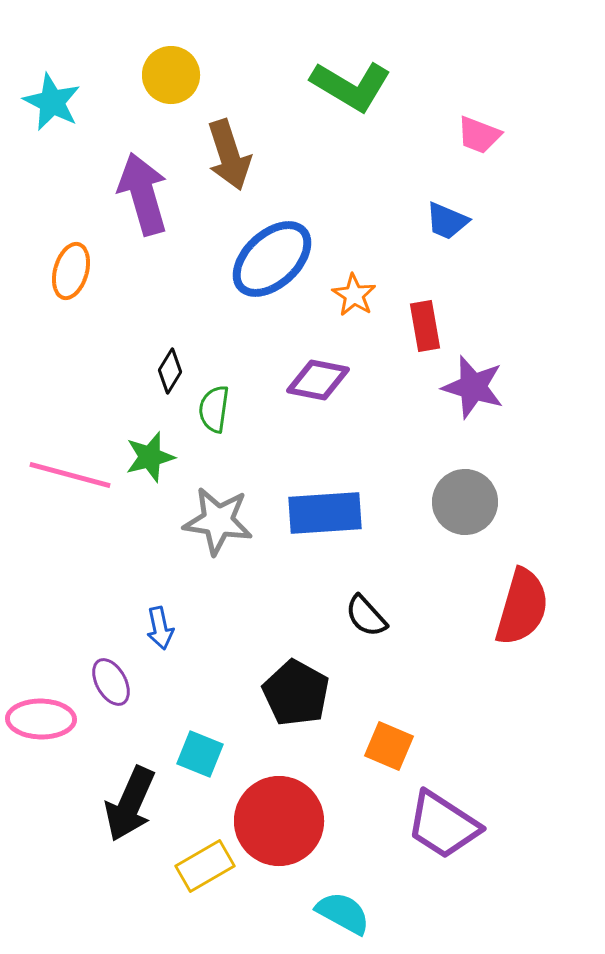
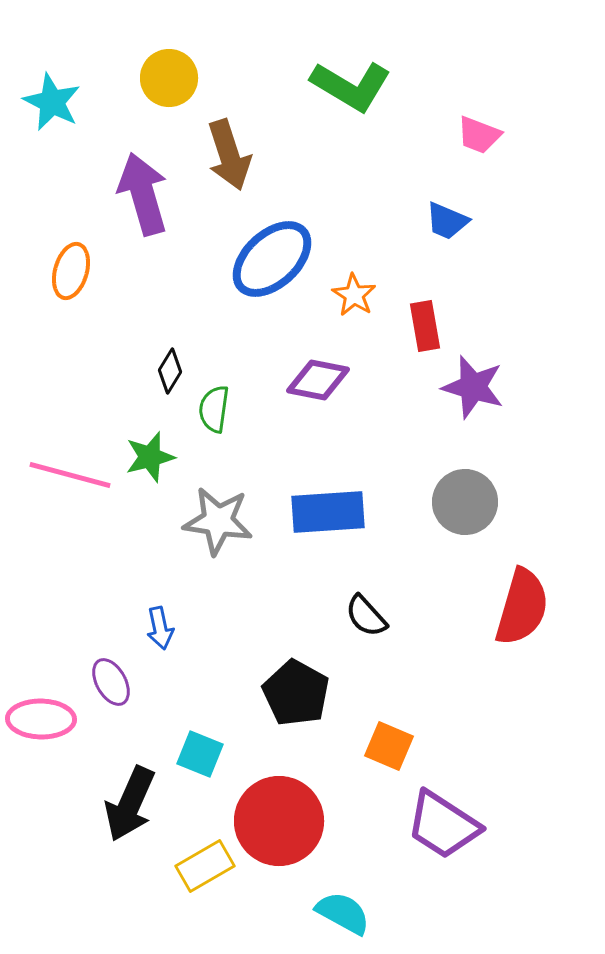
yellow circle: moved 2 px left, 3 px down
blue rectangle: moved 3 px right, 1 px up
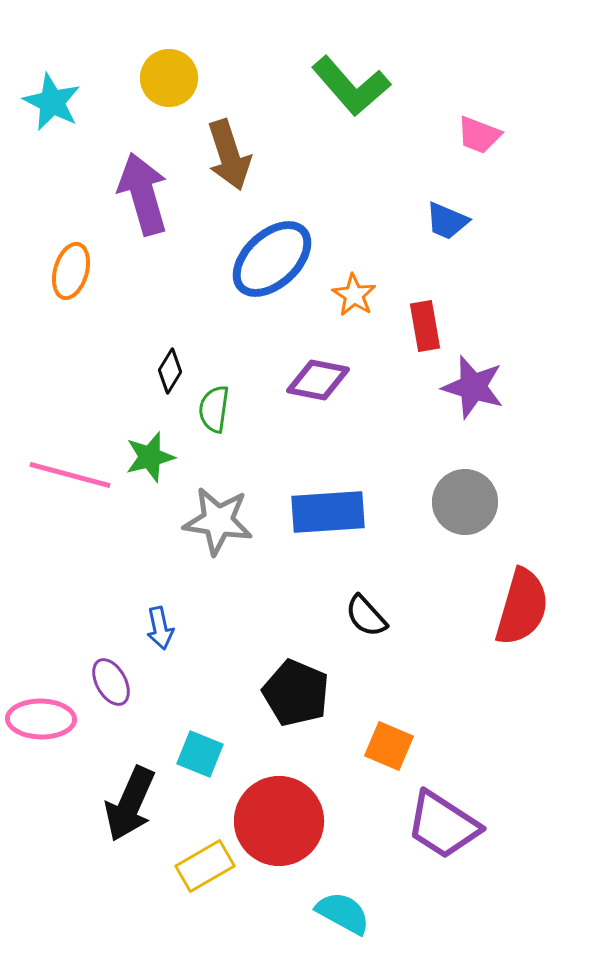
green L-shape: rotated 18 degrees clockwise
black pentagon: rotated 6 degrees counterclockwise
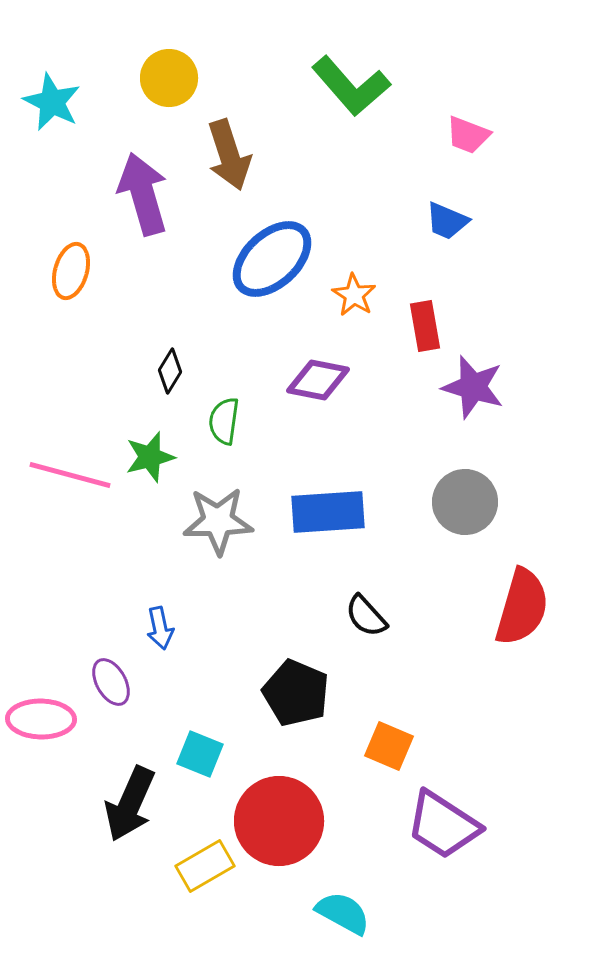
pink trapezoid: moved 11 px left
green semicircle: moved 10 px right, 12 px down
gray star: rotated 10 degrees counterclockwise
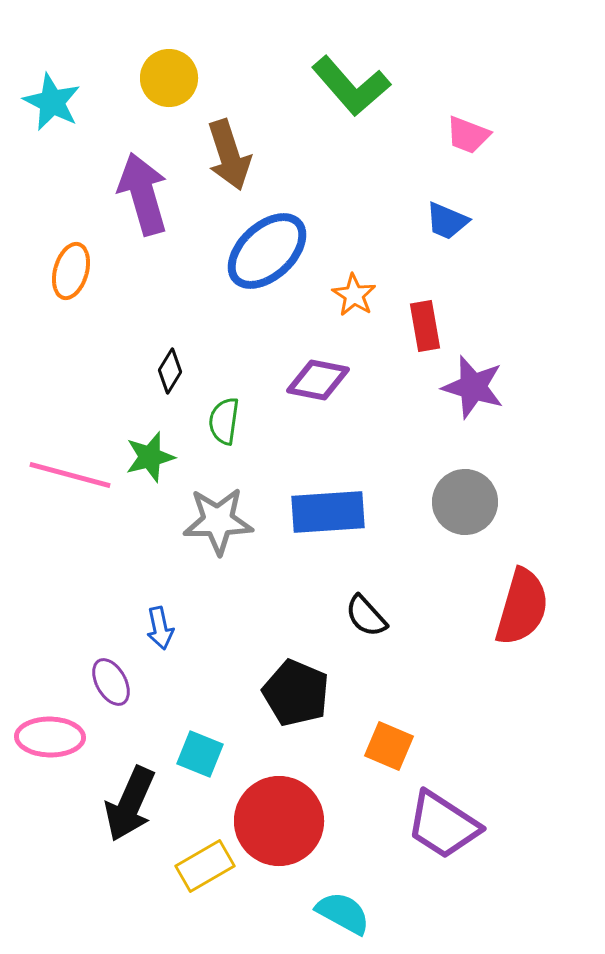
blue ellipse: moved 5 px left, 8 px up
pink ellipse: moved 9 px right, 18 px down
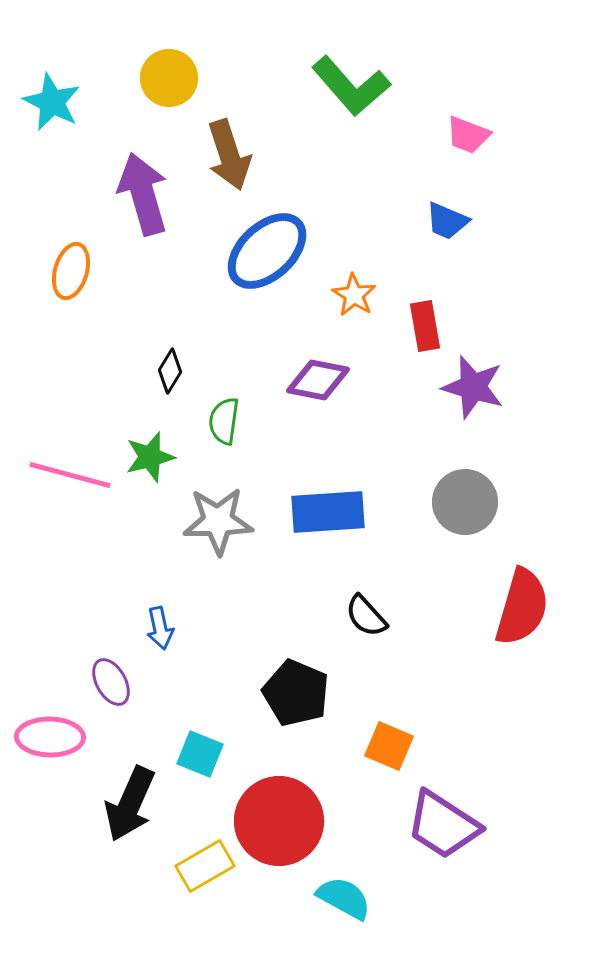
cyan semicircle: moved 1 px right, 15 px up
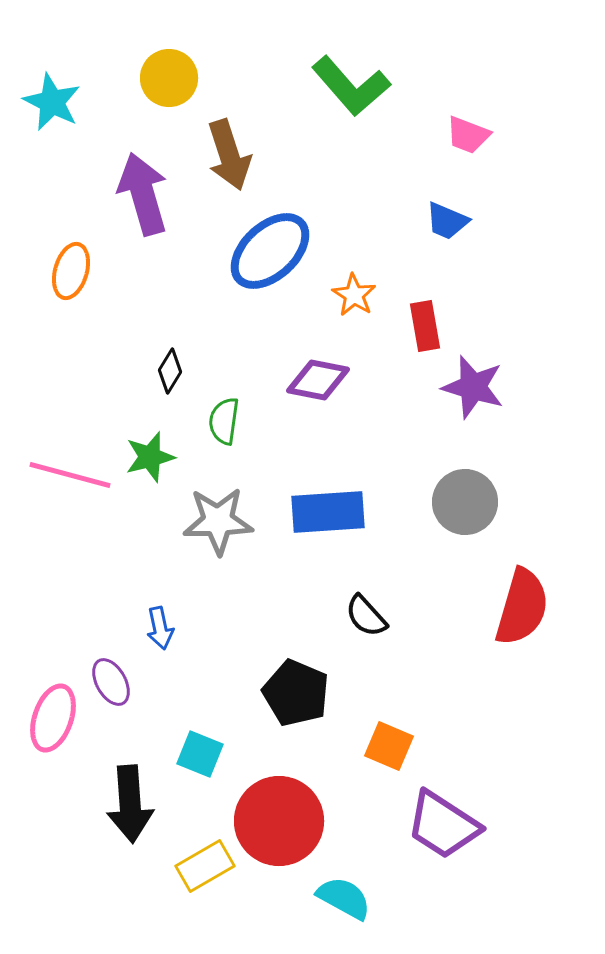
blue ellipse: moved 3 px right
pink ellipse: moved 3 px right, 19 px up; rotated 72 degrees counterclockwise
black arrow: rotated 28 degrees counterclockwise
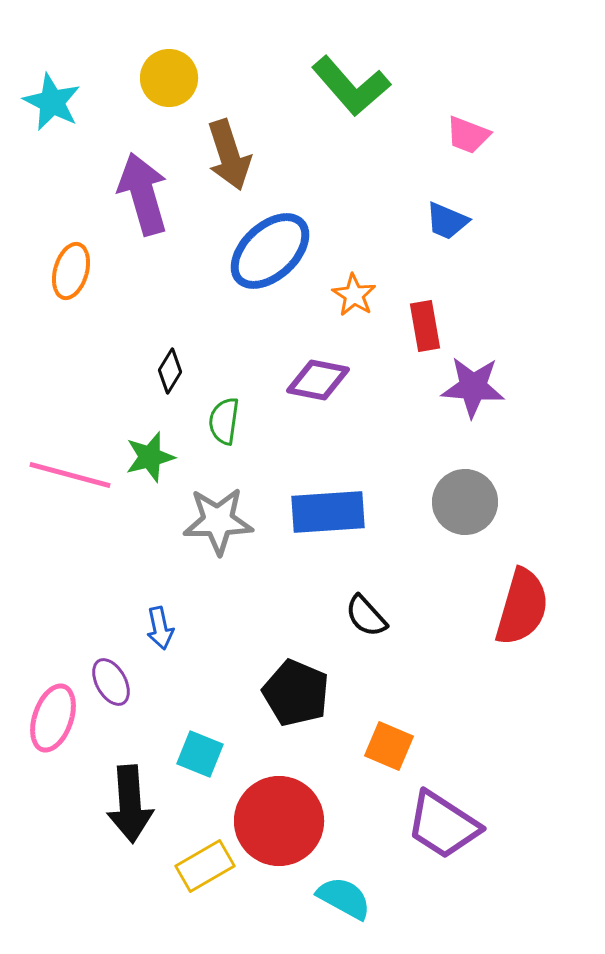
purple star: rotated 12 degrees counterclockwise
